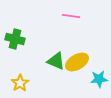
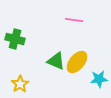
pink line: moved 3 px right, 4 px down
yellow ellipse: rotated 20 degrees counterclockwise
yellow star: moved 1 px down
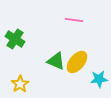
green cross: rotated 18 degrees clockwise
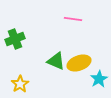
pink line: moved 1 px left, 1 px up
green cross: rotated 36 degrees clockwise
yellow ellipse: moved 2 px right, 1 px down; rotated 30 degrees clockwise
cyan star: rotated 24 degrees counterclockwise
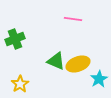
yellow ellipse: moved 1 px left, 1 px down
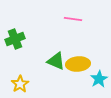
yellow ellipse: rotated 15 degrees clockwise
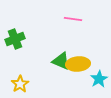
green triangle: moved 5 px right
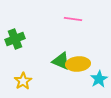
yellow star: moved 3 px right, 3 px up
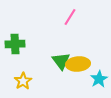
pink line: moved 3 px left, 2 px up; rotated 66 degrees counterclockwise
green cross: moved 5 px down; rotated 18 degrees clockwise
green triangle: rotated 30 degrees clockwise
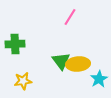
yellow star: rotated 24 degrees clockwise
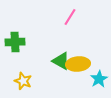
green cross: moved 2 px up
green triangle: rotated 24 degrees counterclockwise
yellow star: rotated 30 degrees clockwise
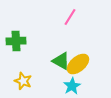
green cross: moved 1 px right, 1 px up
yellow ellipse: rotated 35 degrees counterclockwise
cyan star: moved 27 px left, 7 px down
